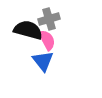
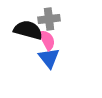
gray cross: rotated 10 degrees clockwise
blue triangle: moved 6 px right, 3 px up
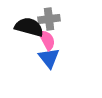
black semicircle: moved 1 px right, 3 px up
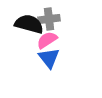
black semicircle: moved 3 px up
pink semicircle: rotated 95 degrees counterclockwise
